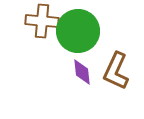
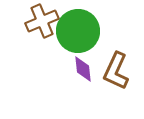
brown cross: rotated 28 degrees counterclockwise
purple diamond: moved 1 px right, 3 px up
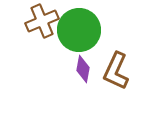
green circle: moved 1 px right, 1 px up
purple diamond: rotated 16 degrees clockwise
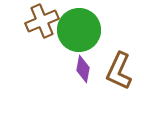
brown L-shape: moved 3 px right
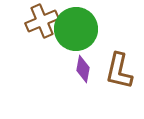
green circle: moved 3 px left, 1 px up
brown L-shape: rotated 12 degrees counterclockwise
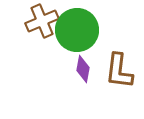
green circle: moved 1 px right, 1 px down
brown L-shape: rotated 6 degrees counterclockwise
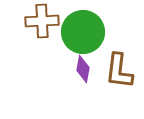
brown cross: rotated 20 degrees clockwise
green circle: moved 6 px right, 2 px down
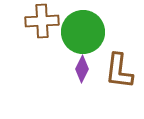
purple diamond: moved 1 px left; rotated 16 degrees clockwise
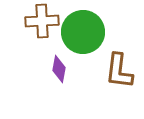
purple diamond: moved 23 px left; rotated 16 degrees counterclockwise
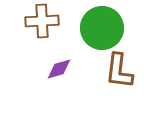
green circle: moved 19 px right, 4 px up
purple diamond: rotated 64 degrees clockwise
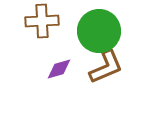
green circle: moved 3 px left, 3 px down
brown L-shape: moved 13 px left, 4 px up; rotated 120 degrees counterclockwise
